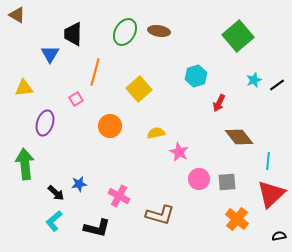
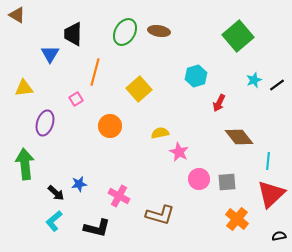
yellow semicircle: moved 4 px right
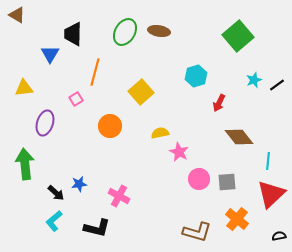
yellow square: moved 2 px right, 3 px down
brown L-shape: moved 37 px right, 17 px down
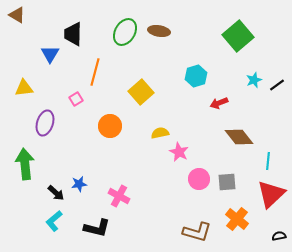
red arrow: rotated 42 degrees clockwise
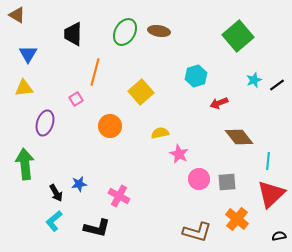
blue triangle: moved 22 px left
pink star: moved 2 px down
black arrow: rotated 18 degrees clockwise
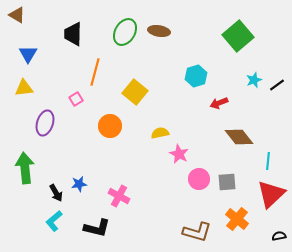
yellow square: moved 6 px left; rotated 10 degrees counterclockwise
green arrow: moved 4 px down
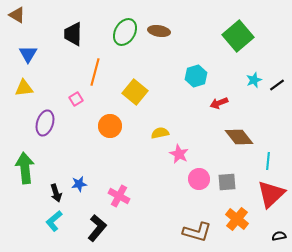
black arrow: rotated 12 degrees clockwise
black L-shape: rotated 64 degrees counterclockwise
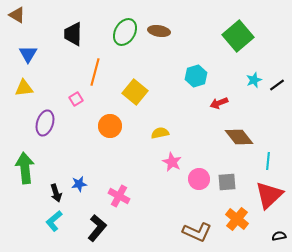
pink star: moved 7 px left, 8 px down
red triangle: moved 2 px left, 1 px down
brown L-shape: rotated 8 degrees clockwise
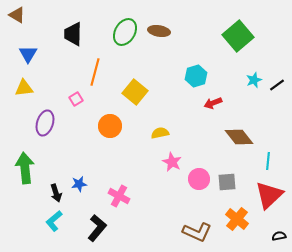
red arrow: moved 6 px left
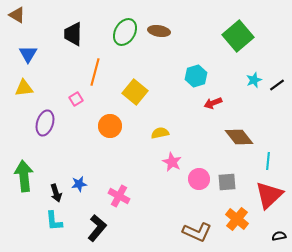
green arrow: moved 1 px left, 8 px down
cyan L-shape: rotated 55 degrees counterclockwise
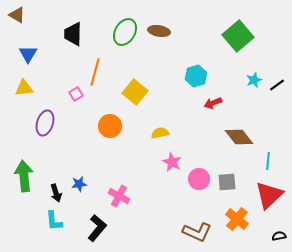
pink square: moved 5 px up
